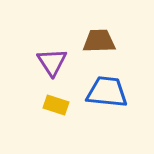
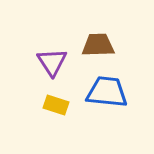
brown trapezoid: moved 1 px left, 4 px down
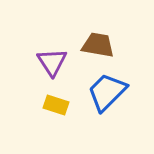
brown trapezoid: rotated 12 degrees clockwise
blue trapezoid: rotated 51 degrees counterclockwise
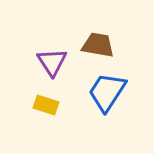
blue trapezoid: rotated 12 degrees counterclockwise
yellow rectangle: moved 10 px left
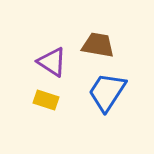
purple triangle: rotated 24 degrees counterclockwise
yellow rectangle: moved 5 px up
